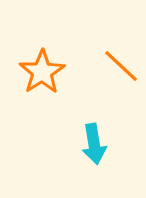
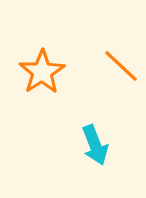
cyan arrow: moved 1 px right, 1 px down; rotated 12 degrees counterclockwise
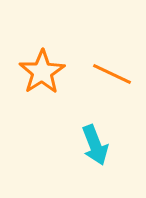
orange line: moved 9 px left, 8 px down; rotated 18 degrees counterclockwise
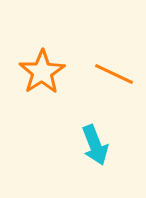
orange line: moved 2 px right
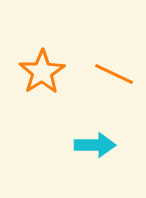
cyan arrow: rotated 69 degrees counterclockwise
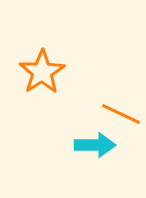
orange line: moved 7 px right, 40 px down
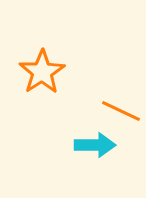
orange line: moved 3 px up
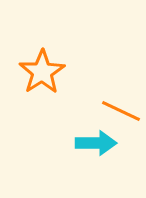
cyan arrow: moved 1 px right, 2 px up
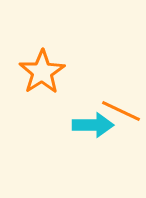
cyan arrow: moved 3 px left, 18 px up
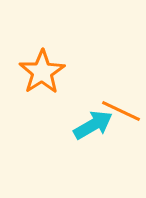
cyan arrow: rotated 30 degrees counterclockwise
